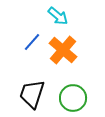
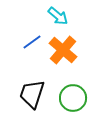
blue line: rotated 12 degrees clockwise
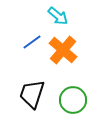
green circle: moved 2 px down
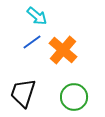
cyan arrow: moved 21 px left
black trapezoid: moved 9 px left, 1 px up
green circle: moved 1 px right, 3 px up
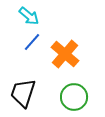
cyan arrow: moved 8 px left
blue line: rotated 12 degrees counterclockwise
orange cross: moved 2 px right, 4 px down
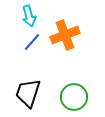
cyan arrow: rotated 35 degrees clockwise
orange cross: moved 19 px up; rotated 28 degrees clockwise
black trapezoid: moved 5 px right
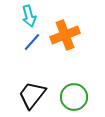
black trapezoid: moved 4 px right, 2 px down; rotated 20 degrees clockwise
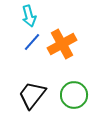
orange cross: moved 3 px left, 9 px down; rotated 8 degrees counterclockwise
green circle: moved 2 px up
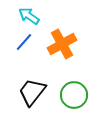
cyan arrow: rotated 140 degrees clockwise
blue line: moved 8 px left
black trapezoid: moved 3 px up
